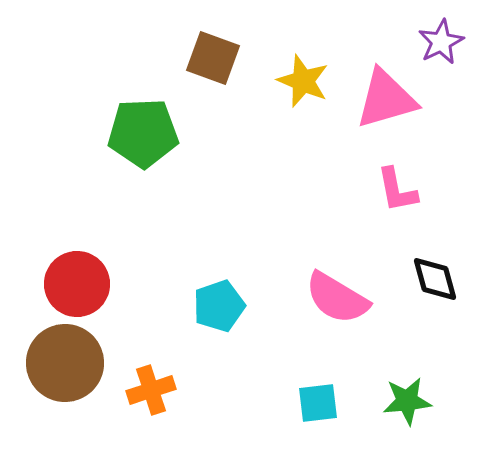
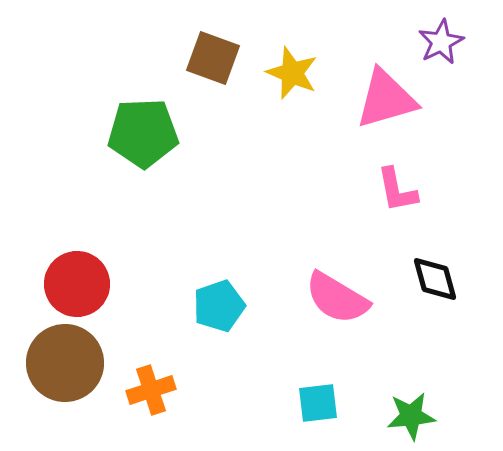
yellow star: moved 11 px left, 8 px up
green star: moved 4 px right, 15 px down
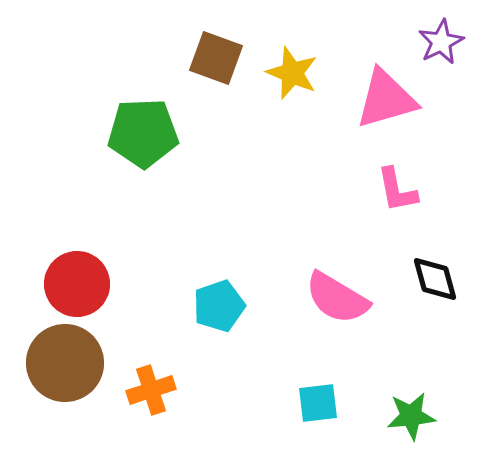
brown square: moved 3 px right
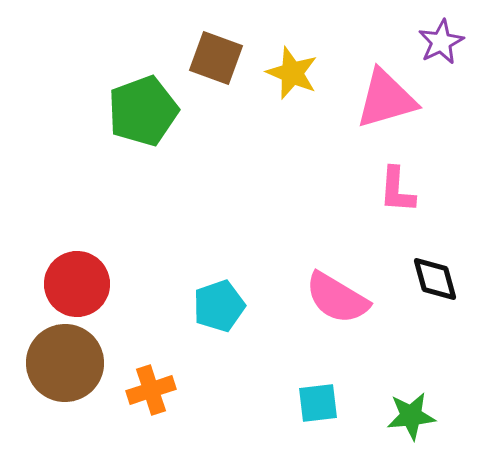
green pentagon: moved 22 px up; rotated 18 degrees counterclockwise
pink L-shape: rotated 15 degrees clockwise
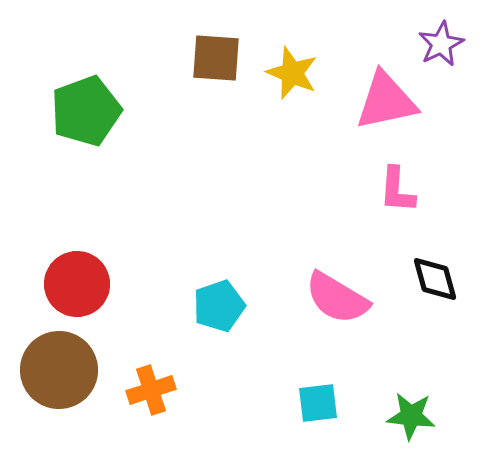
purple star: moved 2 px down
brown square: rotated 16 degrees counterclockwise
pink triangle: moved 2 px down; rotated 4 degrees clockwise
green pentagon: moved 57 px left
brown circle: moved 6 px left, 7 px down
green star: rotated 12 degrees clockwise
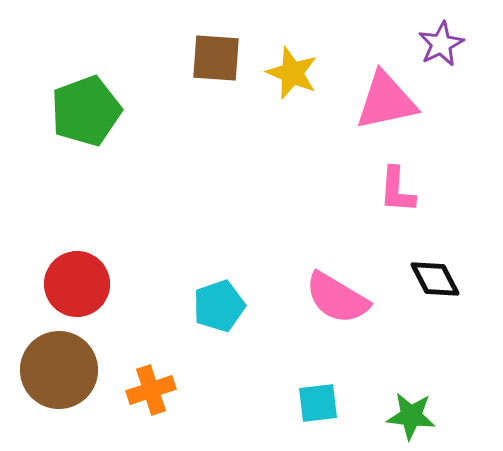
black diamond: rotated 12 degrees counterclockwise
